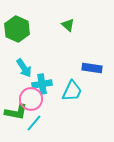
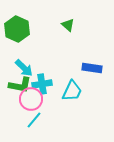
cyan arrow: rotated 12 degrees counterclockwise
green L-shape: moved 4 px right, 27 px up
cyan line: moved 3 px up
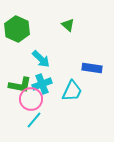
cyan arrow: moved 17 px right, 9 px up
cyan cross: rotated 12 degrees counterclockwise
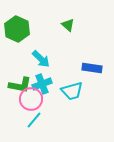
cyan trapezoid: rotated 50 degrees clockwise
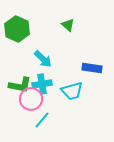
cyan arrow: moved 2 px right
cyan cross: rotated 12 degrees clockwise
cyan line: moved 8 px right
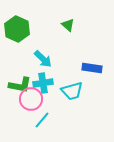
cyan cross: moved 1 px right, 1 px up
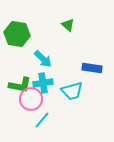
green hexagon: moved 5 px down; rotated 15 degrees counterclockwise
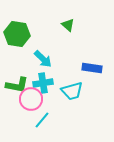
green L-shape: moved 3 px left
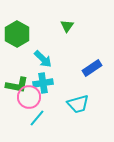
green triangle: moved 1 px left, 1 px down; rotated 24 degrees clockwise
green hexagon: rotated 20 degrees clockwise
blue rectangle: rotated 42 degrees counterclockwise
cyan trapezoid: moved 6 px right, 13 px down
pink circle: moved 2 px left, 2 px up
cyan line: moved 5 px left, 2 px up
